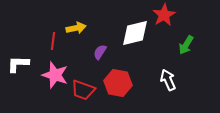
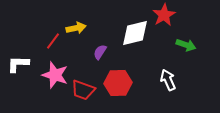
red line: rotated 30 degrees clockwise
green arrow: rotated 102 degrees counterclockwise
red hexagon: rotated 12 degrees counterclockwise
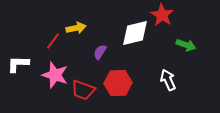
red star: moved 2 px left; rotated 10 degrees counterclockwise
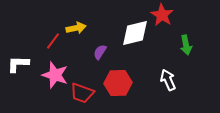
green arrow: rotated 60 degrees clockwise
red trapezoid: moved 1 px left, 3 px down
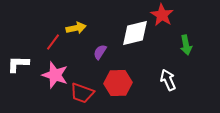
red line: moved 1 px down
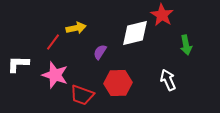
red trapezoid: moved 2 px down
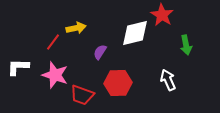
white L-shape: moved 3 px down
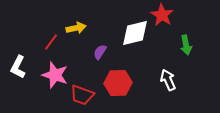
red line: moved 2 px left
white L-shape: rotated 65 degrees counterclockwise
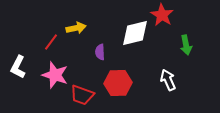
purple semicircle: rotated 35 degrees counterclockwise
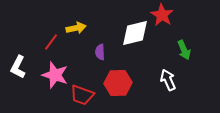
green arrow: moved 2 px left, 5 px down; rotated 12 degrees counterclockwise
